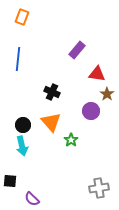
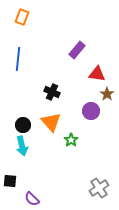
gray cross: rotated 24 degrees counterclockwise
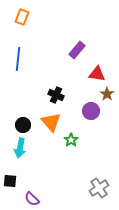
black cross: moved 4 px right, 3 px down
cyan arrow: moved 2 px left, 2 px down; rotated 24 degrees clockwise
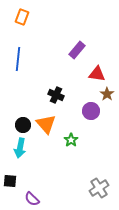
orange triangle: moved 5 px left, 2 px down
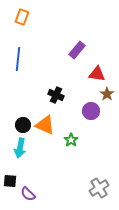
orange triangle: moved 1 px left, 1 px down; rotated 25 degrees counterclockwise
purple semicircle: moved 4 px left, 5 px up
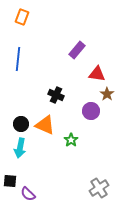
black circle: moved 2 px left, 1 px up
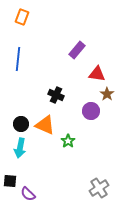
green star: moved 3 px left, 1 px down
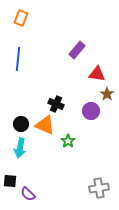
orange rectangle: moved 1 px left, 1 px down
black cross: moved 9 px down
gray cross: rotated 24 degrees clockwise
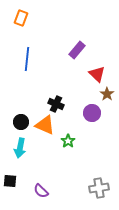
blue line: moved 9 px right
red triangle: rotated 36 degrees clockwise
purple circle: moved 1 px right, 2 px down
black circle: moved 2 px up
purple semicircle: moved 13 px right, 3 px up
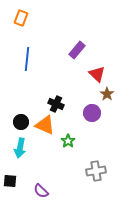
gray cross: moved 3 px left, 17 px up
